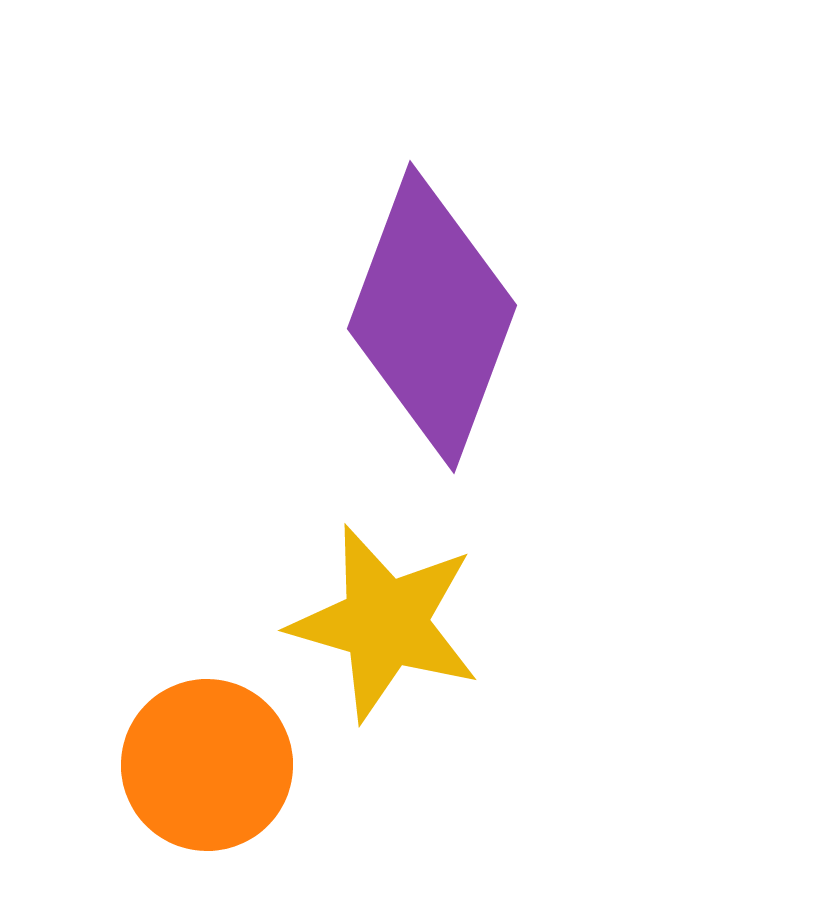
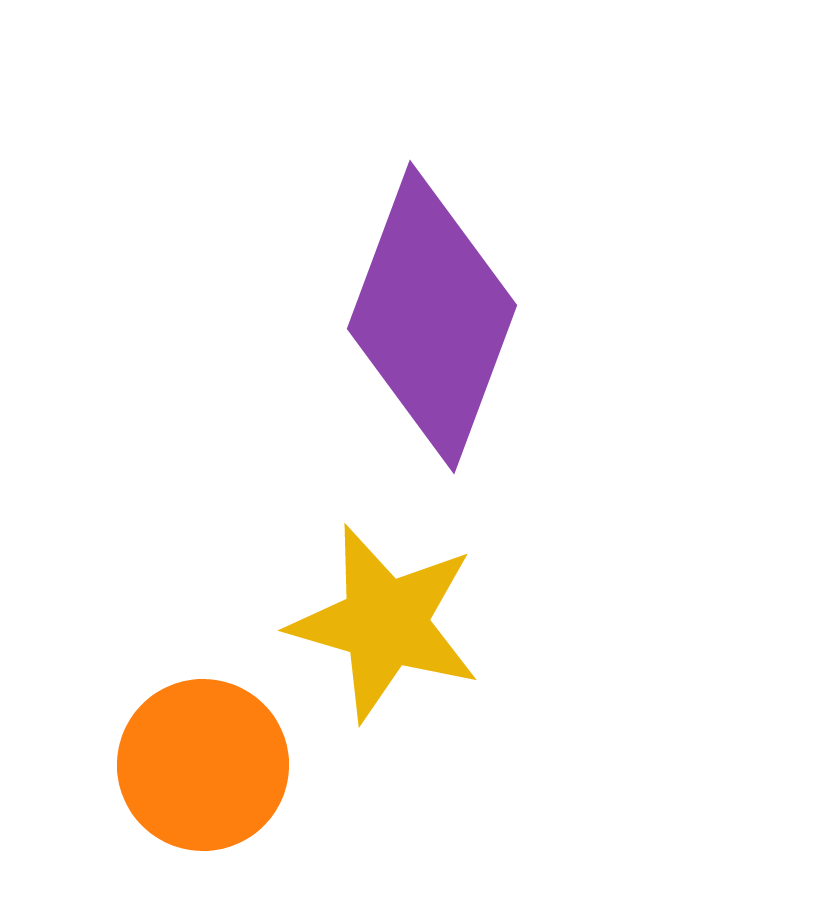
orange circle: moved 4 px left
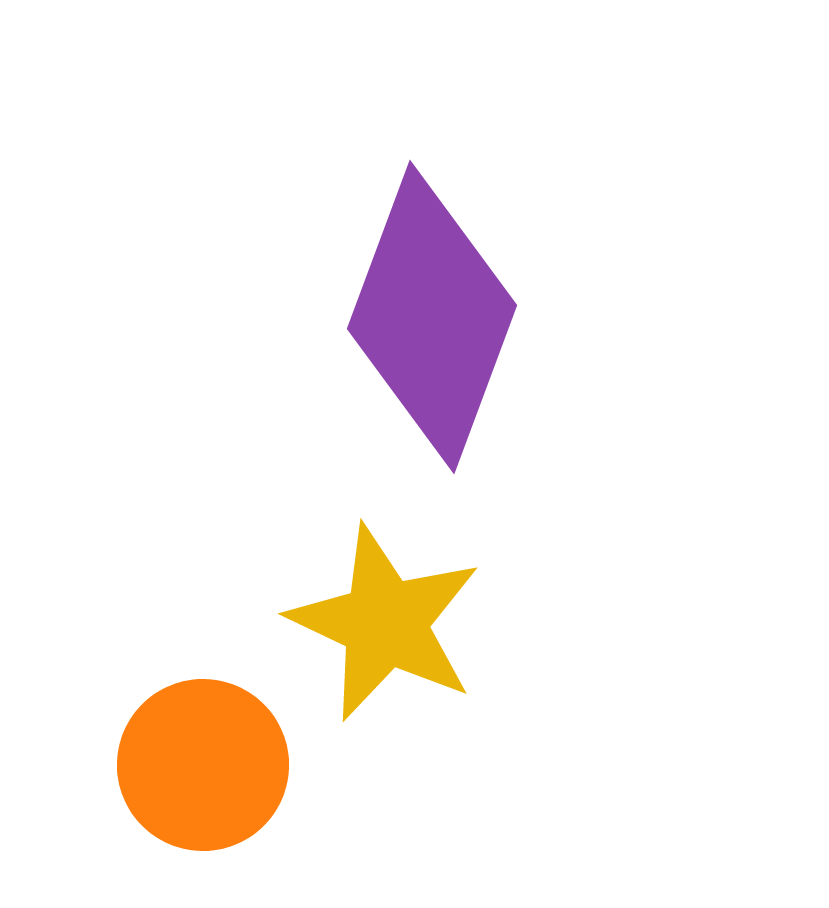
yellow star: rotated 9 degrees clockwise
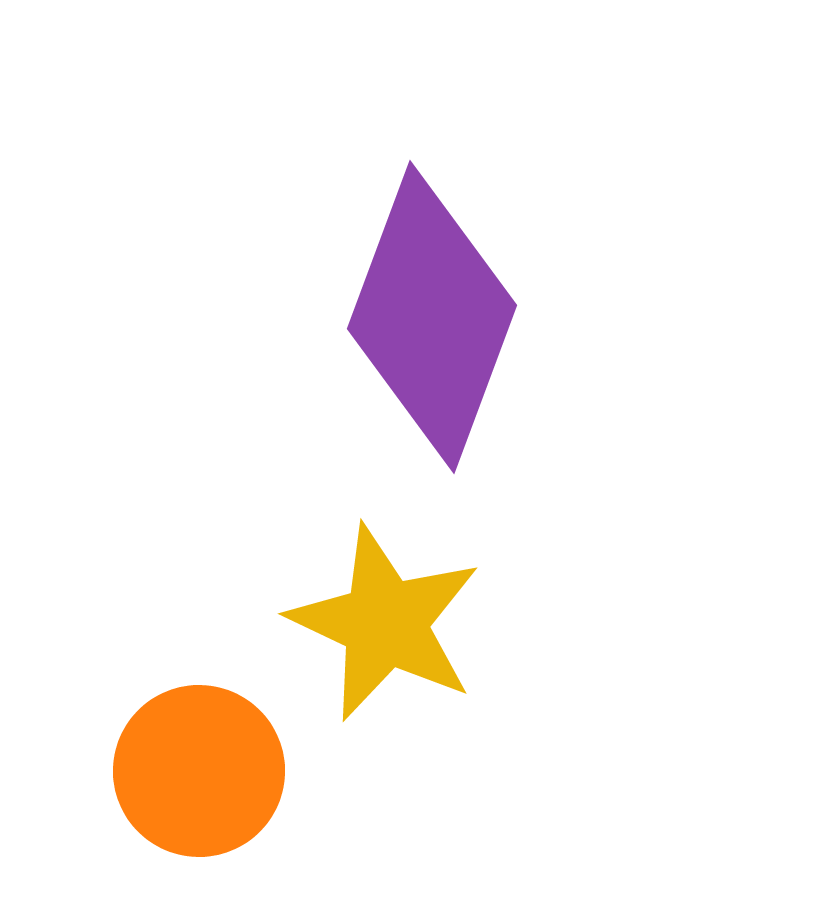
orange circle: moved 4 px left, 6 px down
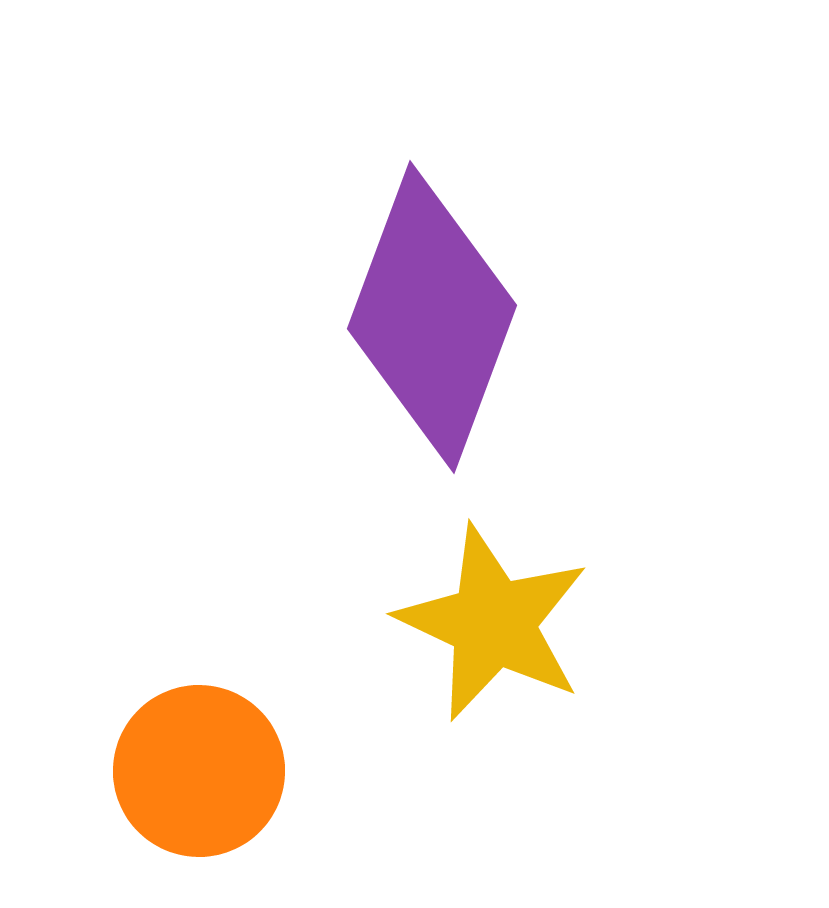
yellow star: moved 108 px right
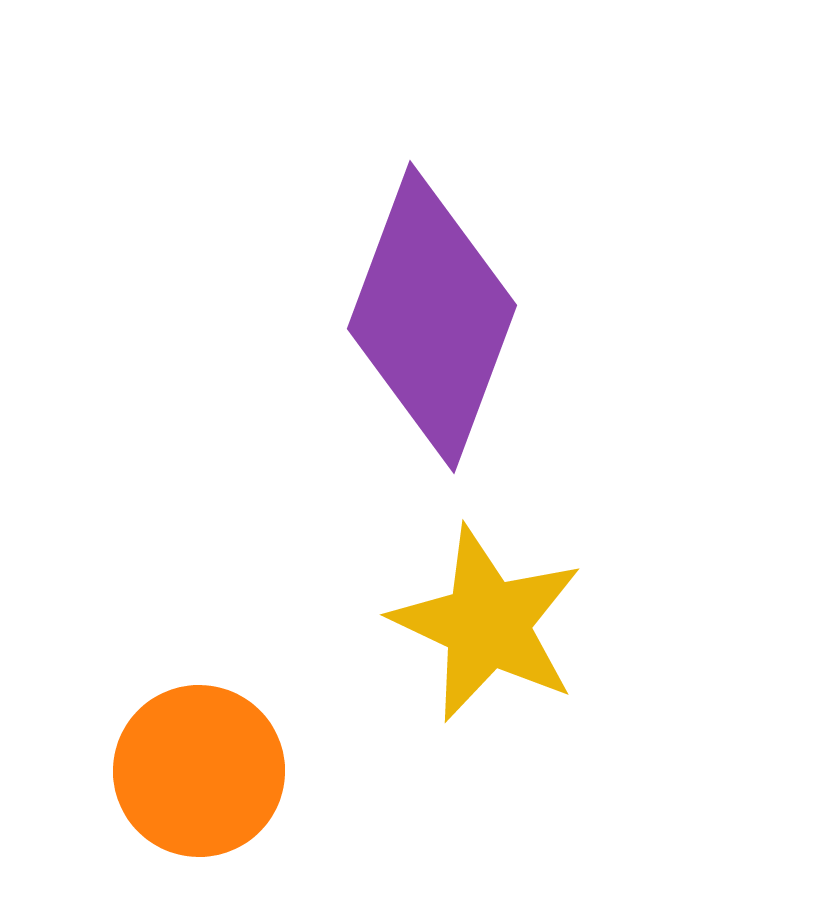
yellow star: moved 6 px left, 1 px down
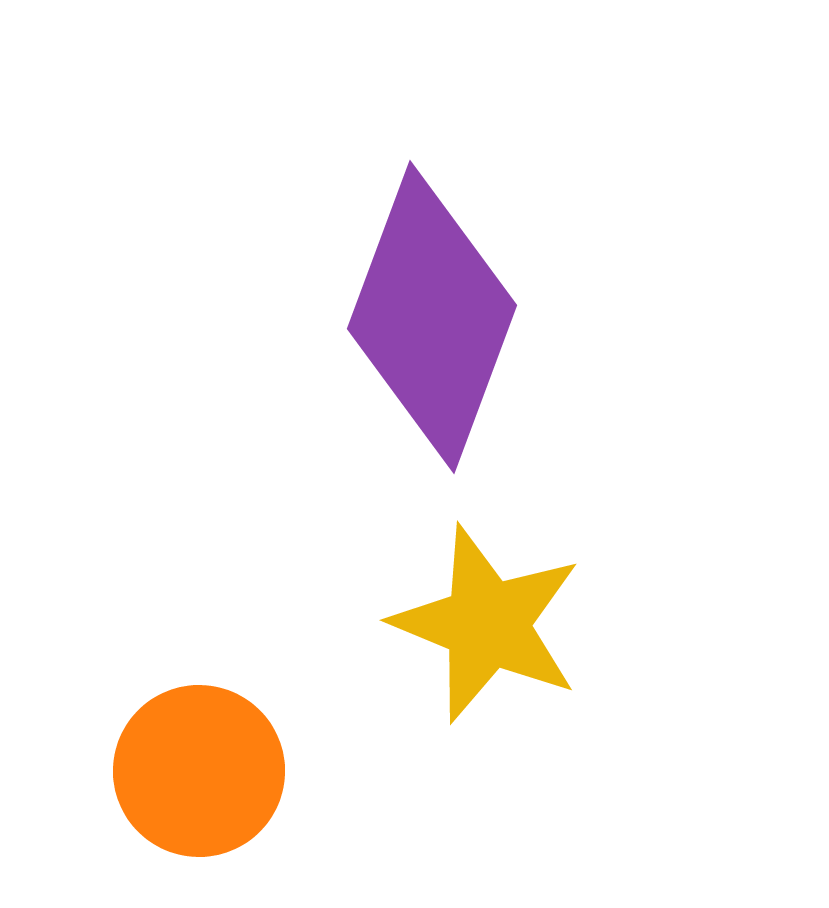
yellow star: rotated 3 degrees counterclockwise
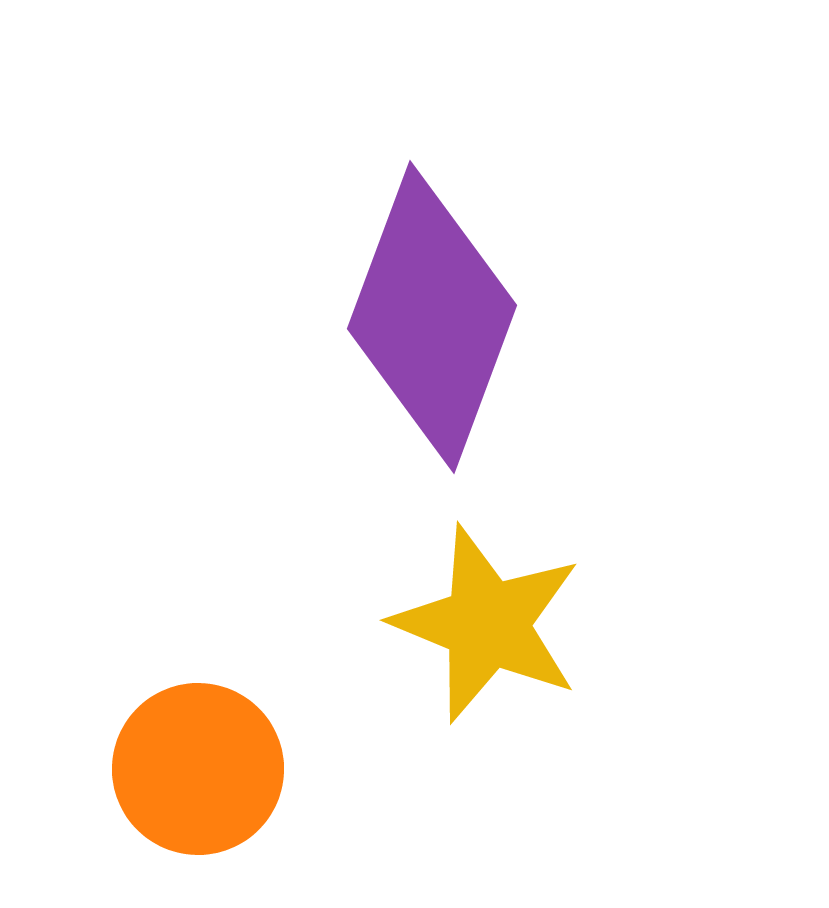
orange circle: moved 1 px left, 2 px up
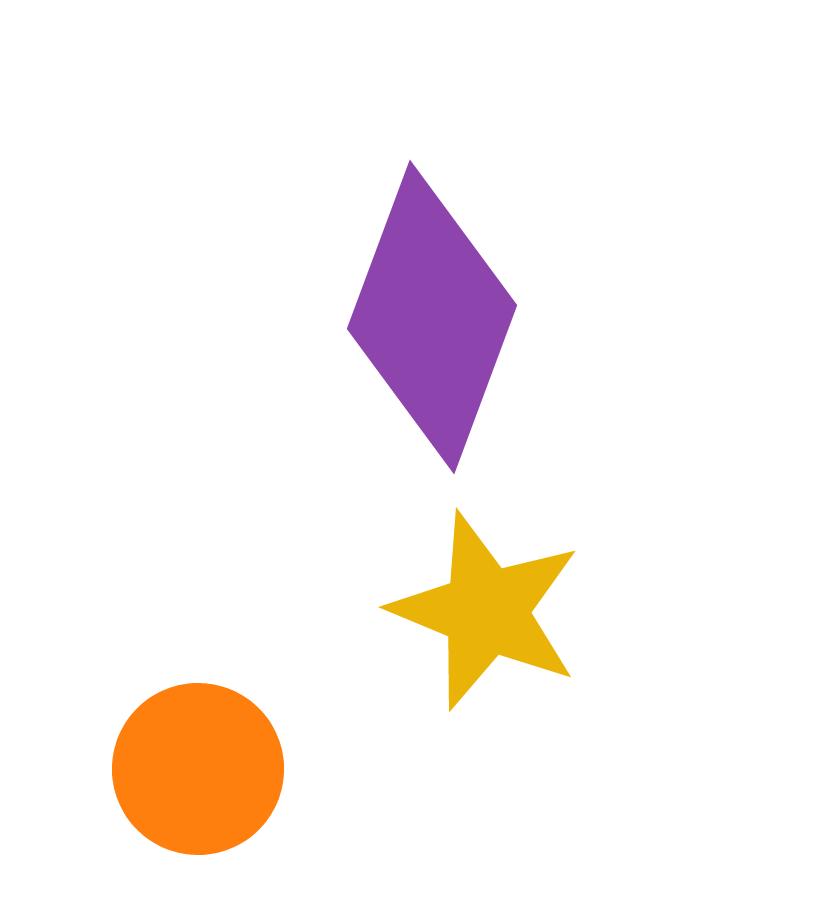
yellow star: moved 1 px left, 13 px up
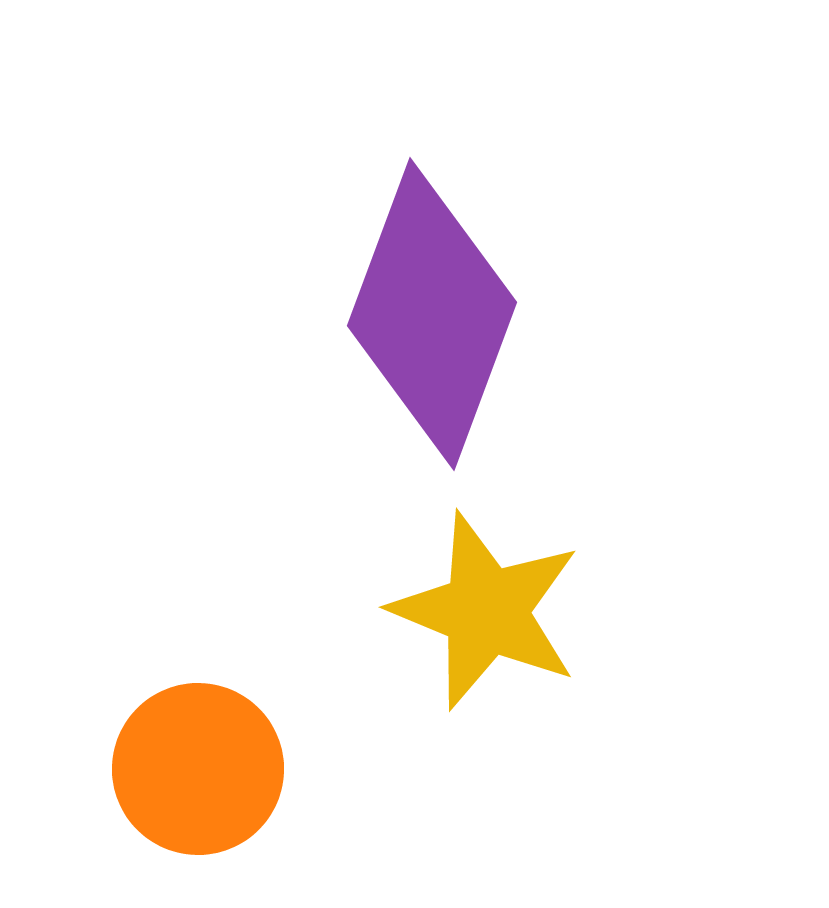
purple diamond: moved 3 px up
